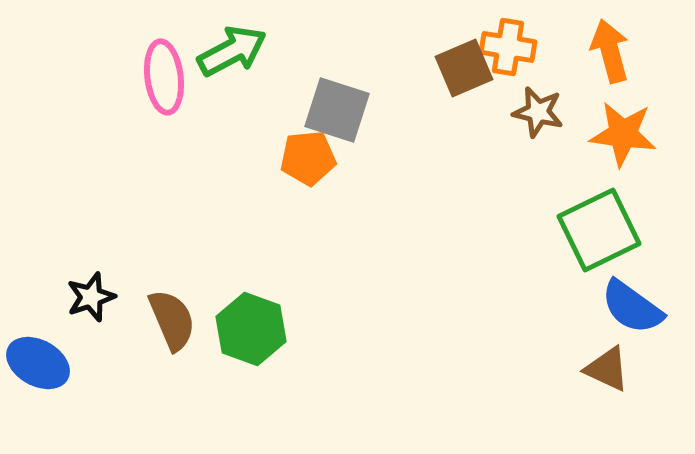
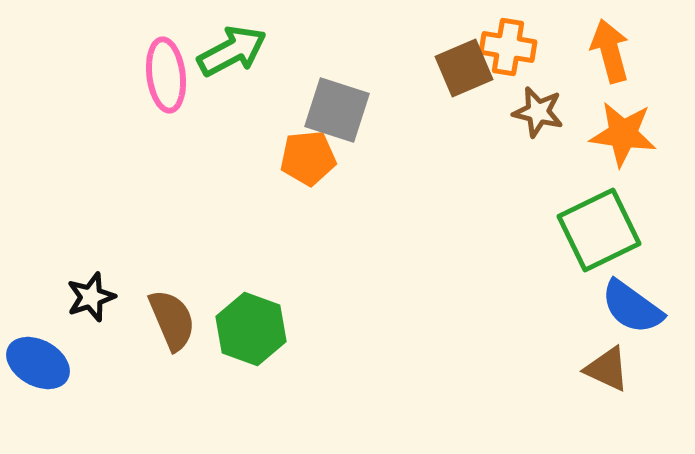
pink ellipse: moved 2 px right, 2 px up
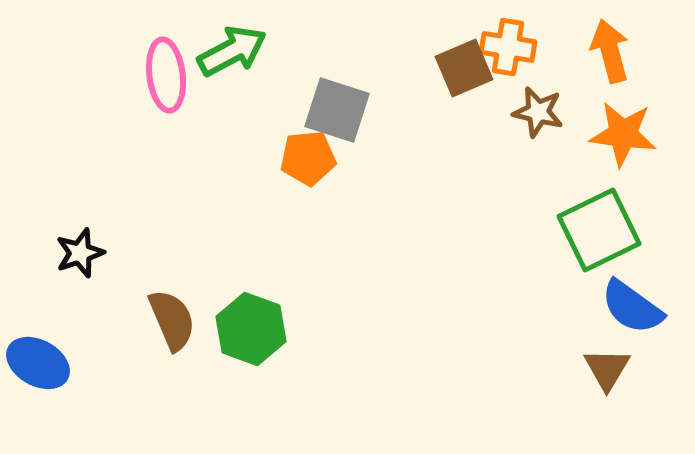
black star: moved 11 px left, 44 px up
brown triangle: rotated 36 degrees clockwise
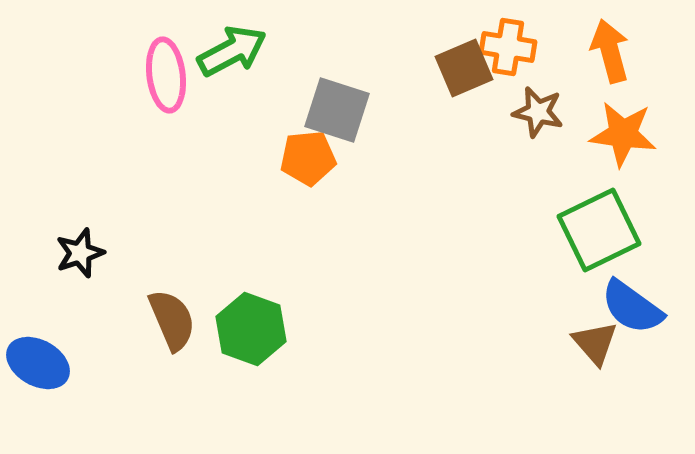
brown triangle: moved 12 px left, 26 px up; rotated 12 degrees counterclockwise
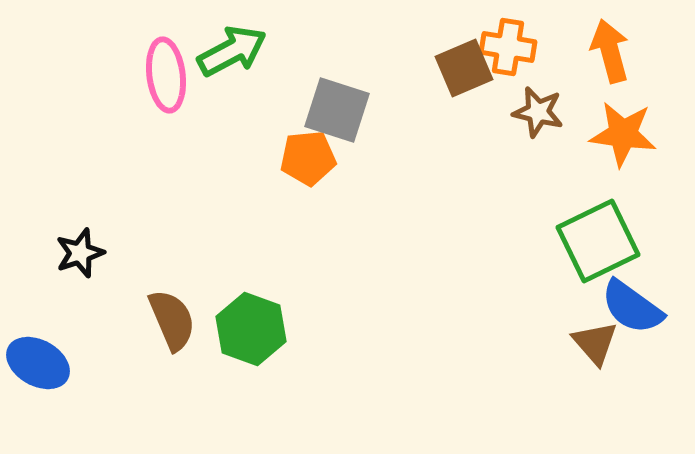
green square: moved 1 px left, 11 px down
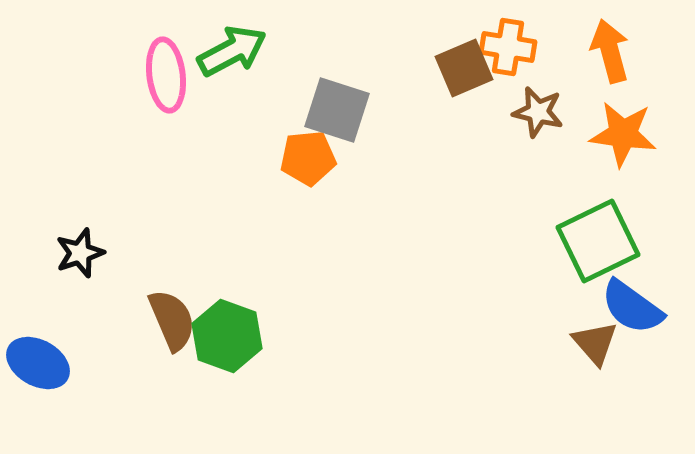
green hexagon: moved 24 px left, 7 px down
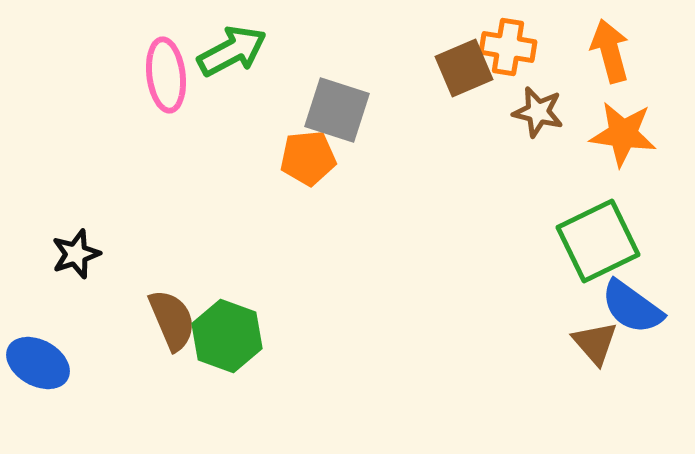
black star: moved 4 px left, 1 px down
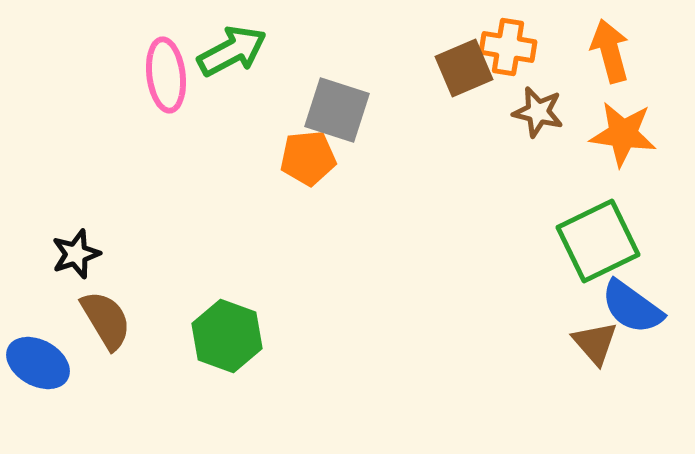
brown semicircle: moved 66 px left; rotated 8 degrees counterclockwise
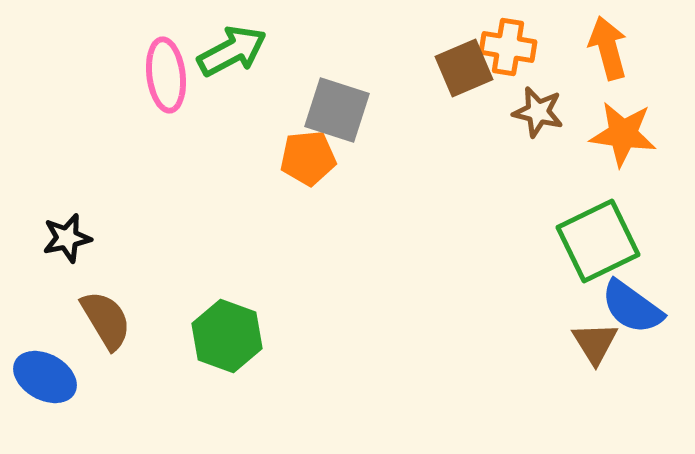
orange arrow: moved 2 px left, 3 px up
black star: moved 9 px left, 16 px up; rotated 6 degrees clockwise
brown triangle: rotated 9 degrees clockwise
blue ellipse: moved 7 px right, 14 px down
